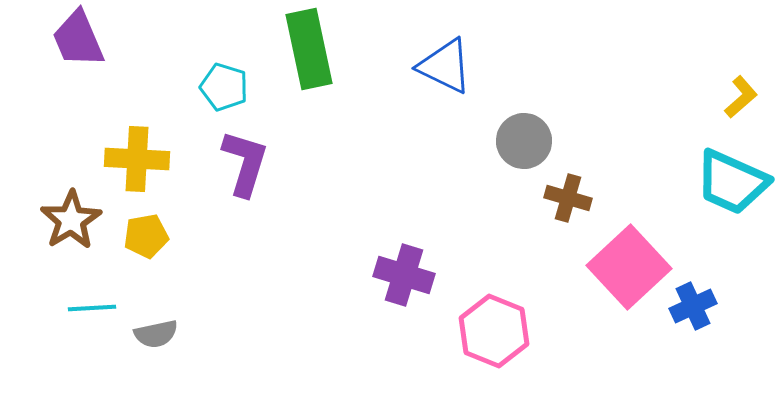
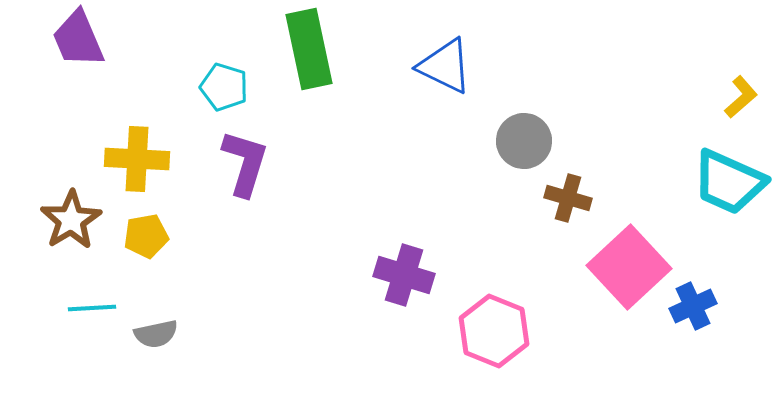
cyan trapezoid: moved 3 px left
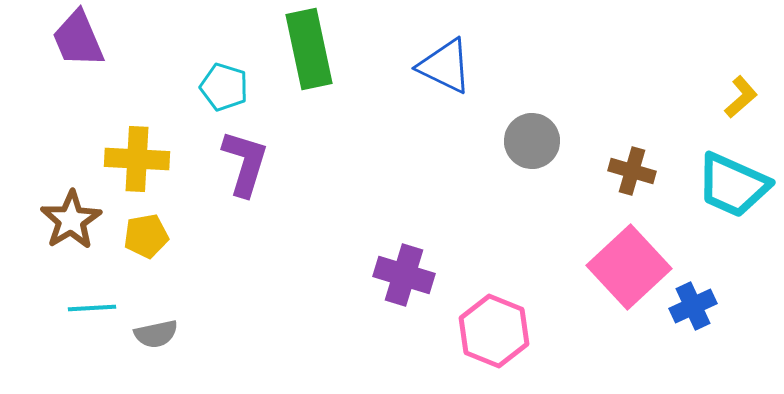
gray circle: moved 8 px right
cyan trapezoid: moved 4 px right, 3 px down
brown cross: moved 64 px right, 27 px up
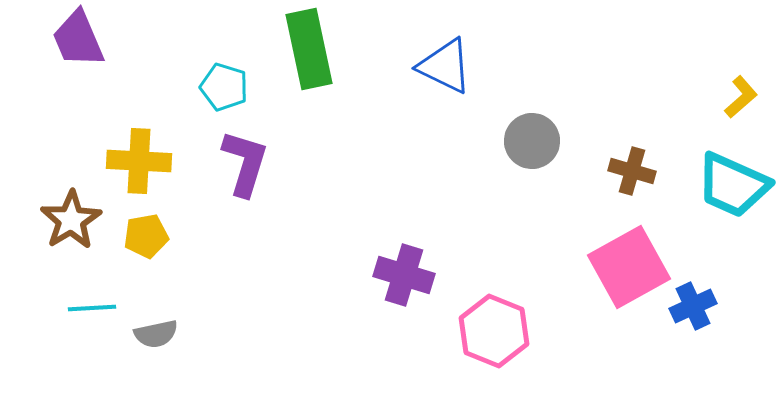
yellow cross: moved 2 px right, 2 px down
pink square: rotated 14 degrees clockwise
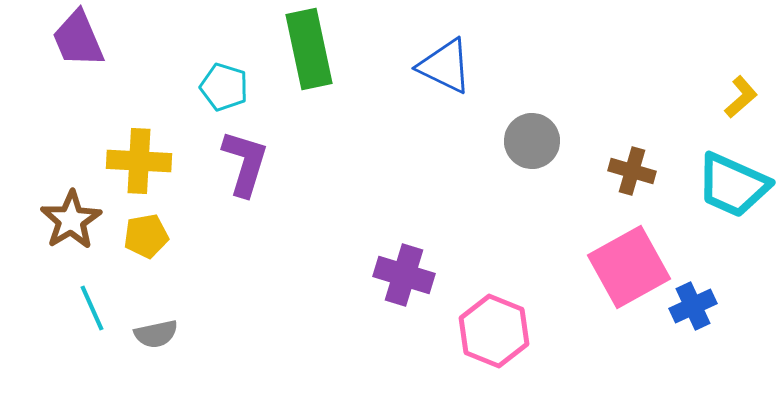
cyan line: rotated 69 degrees clockwise
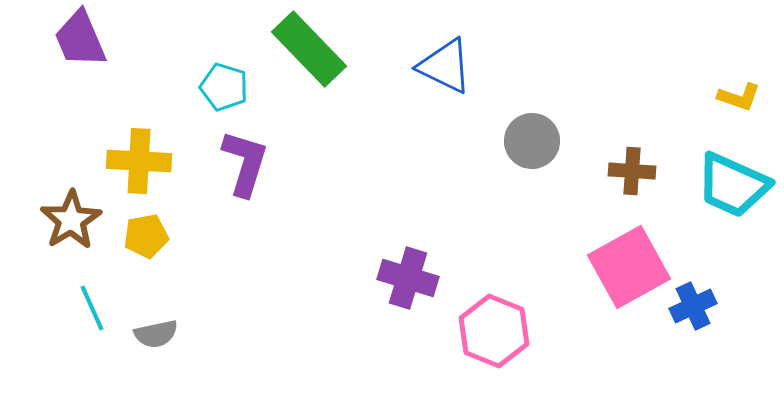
purple trapezoid: moved 2 px right
green rectangle: rotated 32 degrees counterclockwise
yellow L-shape: moved 2 px left; rotated 60 degrees clockwise
brown cross: rotated 12 degrees counterclockwise
purple cross: moved 4 px right, 3 px down
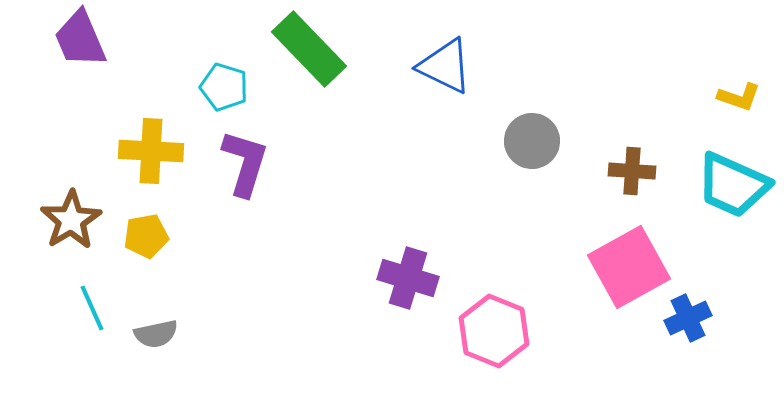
yellow cross: moved 12 px right, 10 px up
blue cross: moved 5 px left, 12 px down
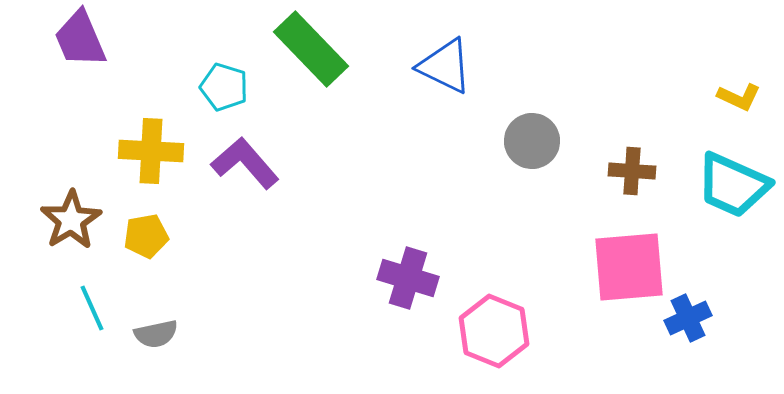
green rectangle: moved 2 px right
yellow L-shape: rotated 6 degrees clockwise
purple L-shape: rotated 58 degrees counterclockwise
pink square: rotated 24 degrees clockwise
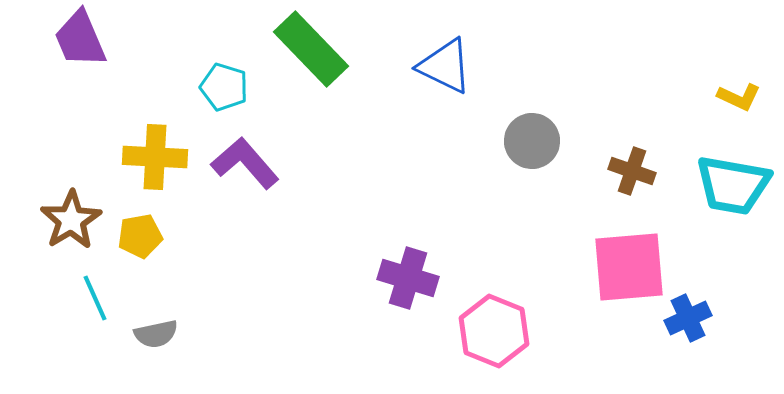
yellow cross: moved 4 px right, 6 px down
brown cross: rotated 15 degrees clockwise
cyan trapezoid: rotated 14 degrees counterclockwise
yellow pentagon: moved 6 px left
cyan line: moved 3 px right, 10 px up
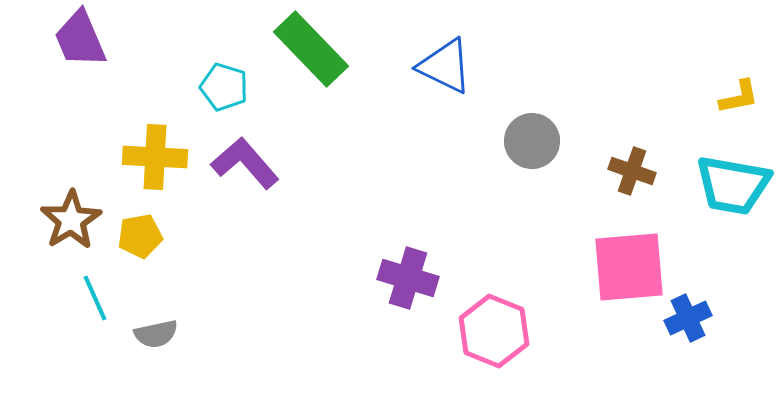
yellow L-shape: rotated 36 degrees counterclockwise
